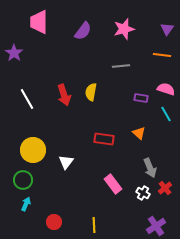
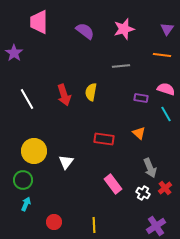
purple semicircle: moved 2 px right; rotated 90 degrees counterclockwise
yellow circle: moved 1 px right, 1 px down
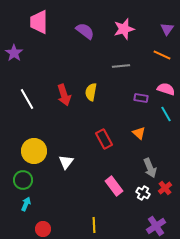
orange line: rotated 18 degrees clockwise
red rectangle: rotated 54 degrees clockwise
pink rectangle: moved 1 px right, 2 px down
red circle: moved 11 px left, 7 px down
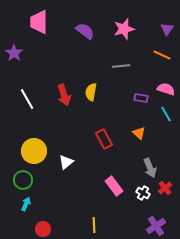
white triangle: rotated 14 degrees clockwise
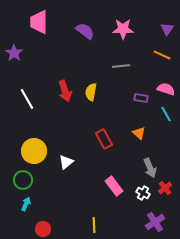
pink star: moved 1 px left; rotated 15 degrees clockwise
red arrow: moved 1 px right, 4 px up
purple cross: moved 1 px left, 4 px up
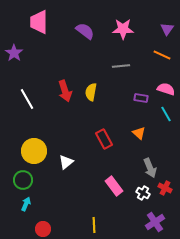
red cross: rotated 24 degrees counterclockwise
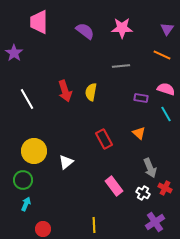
pink star: moved 1 px left, 1 px up
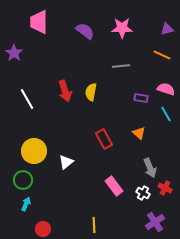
purple triangle: rotated 40 degrees clockwise
